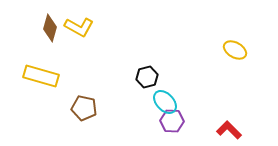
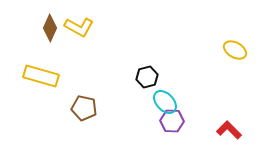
brown diamond: rotated 8 degrees clockwise
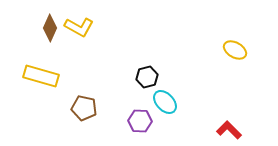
purple hexagon: moved 32 px left
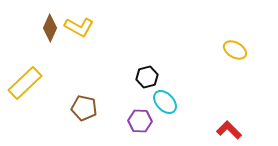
yellow rectangle: moved 16 px left, 7 px down; rotated 60 degrees counterclockwise
